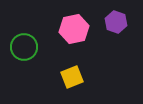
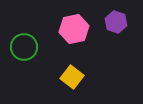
yellow square: rotated 30 degrees counterclockwise
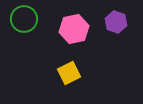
green circle: moved 28 px up
yellow square: moved 3 px left, 4 px up; rotated 25 degrees clockwise
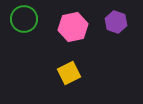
pink hexagon: moved 1 px left, 2 px up
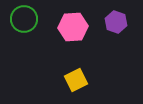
pink hexagon: rotated 8 degrees clockwise
yellow square: moved 7 px right, 7 px down
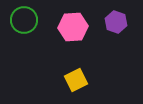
green circle: moved 1 px down
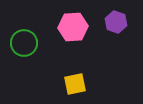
green circle: moved 23 px down
yellow square: moved 1 px left, 4 px down; rotated 15 degrees clockwise
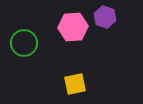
purple hexagon: moved 11 px left, 5 px up
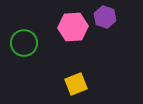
yellow square: moved 1 px right; rotated 10 degrees counterclockwise
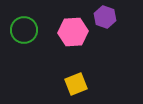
pink hexagon: moved 5 px down
green circle: moved 13 px up
